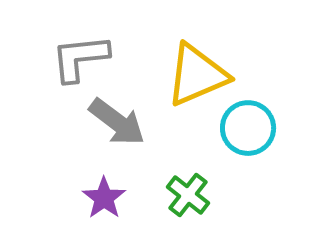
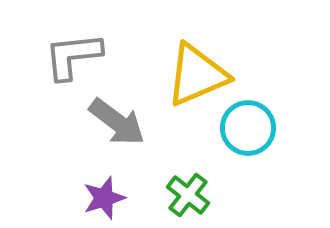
gray L-shape: moved 7 px left, 2 px up
purple star: rotated 18 degrees clockwise
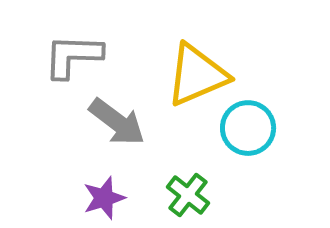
gray L-shape: rotated 8 degrees clockwise
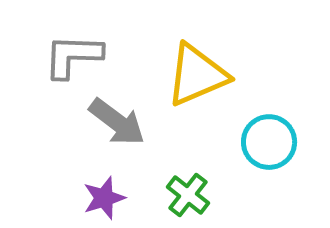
cyan circle: moved 21 px right, 14 px down
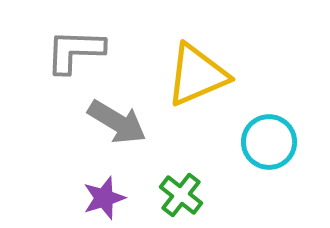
gray L-shape: moved 2 px right, 5 px up
gray arrow: rotated 6 degrees counterclockwise
green cross: moved 7 px left
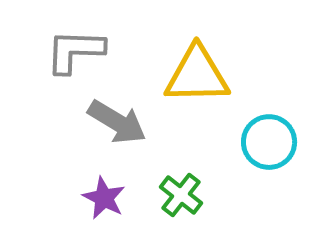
yellow triangle: rotated 22 degrees clockwise
purple star: rotated 27 degrees counterclockwise
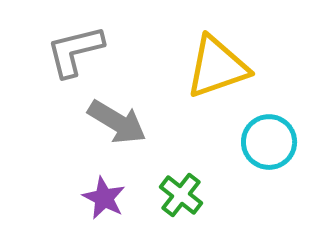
gray L-shape: rotated 16 degrees counterclockwise
yellow triangle: moved 20 px right, 8 px up; rotated 18 degrees counterclockwise
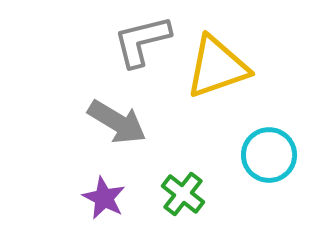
gray L-shape: moved 67 px right, 10 px up
cyan circle: moved 13 px down
green cross: moved 2 px right, 1 px up
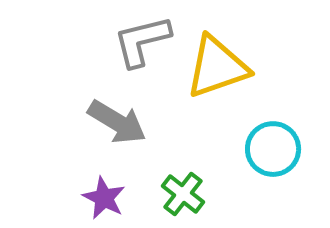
cyan circle: moved 4 px right, 6 px up
